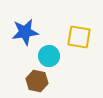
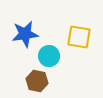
blue star: moved 2 px down
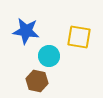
blue star: moved 1 px right, 3 px up; rotated 16 degrees clockwise
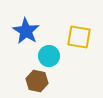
blue star: rotated 24 degrees clockwise
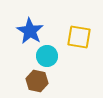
blue star: moved 4 px right
cyan circle: moved 2 px left
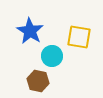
cyan circle: moved 5 px right
brown hexagon: moved 1 px right
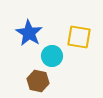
blue star: moved 1 px left, 2 px down
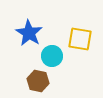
yellow square: moved 1 px right, 2 px down
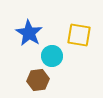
yellow square: moved 1 px left, 4 px up
brown hexagon: moved 1 px up; rotated 20 degrees counterclockwise
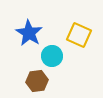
yellow square: rotated 15 degrees clockwise
brown hexagon: moved 1 px left, 1 px down
